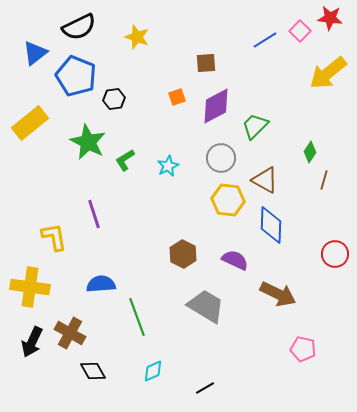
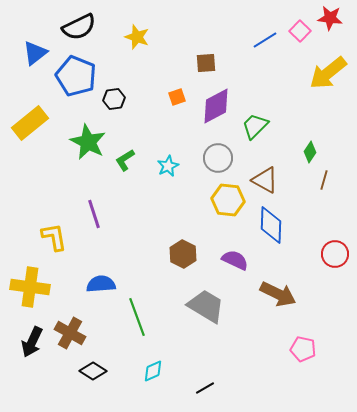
gray circle: moved 3 px left
black diamond: rotated 28 degrees counterclockwise
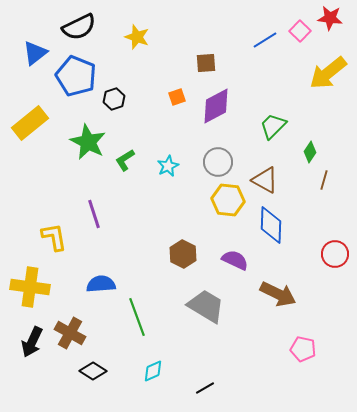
black hexagon: rotated 10 degrees counterclockwise
green trapezoid: moved 18 px right
gray circle: moved 4 px down
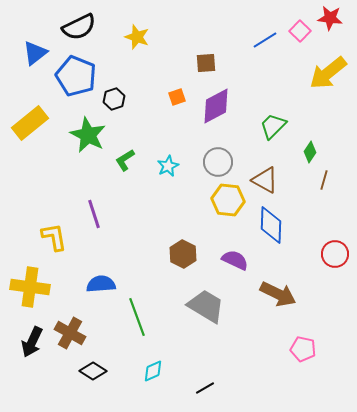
green star: moved 7 px up
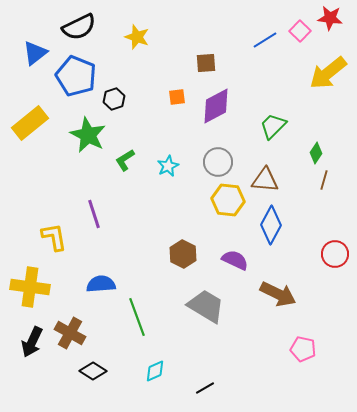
orange square: rotated 12 degrees clockwise
green diamond: moved 6 px right, 1 px down
brown triangle: rotated 24 degrees counterclockwise
blue diamond: rotated 27 degrees clockwise
cyan diamond: moved 2 px right
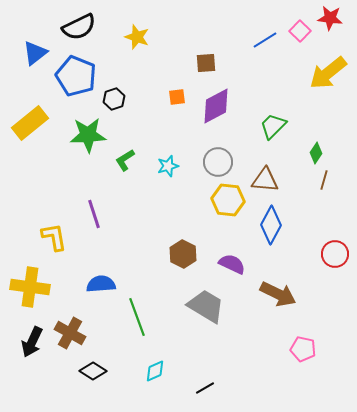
green star: rotated 30 degrees counterclockwise
cyan star: rotated 10 degrees clockwise
purple semicircle: moved 3 px left, 4 px down
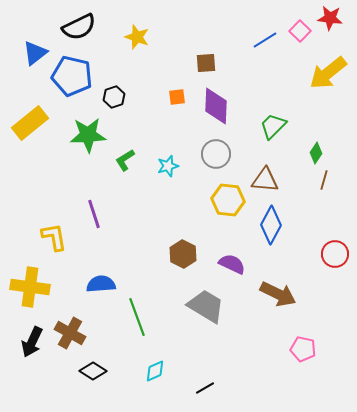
blue pentagon: moved 4 px left; rotated 9 degrees counterclockwise
black hexagon: moved 2 px up
purple diamond: rotated 60 degrees counterclockwise
gray circle: moved 2 px left, 8 px up
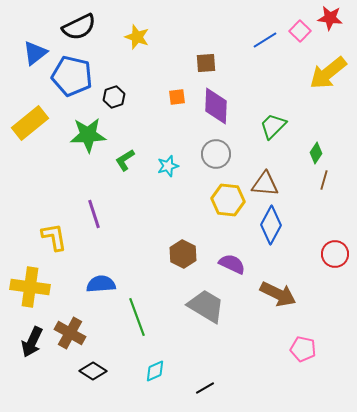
brown triangle: moved 4 px down
